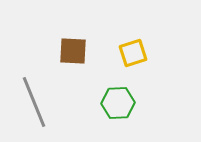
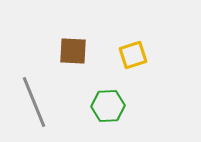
yellow square: moved 2 px down
green hexagon: moved 10 px left, 3 px down
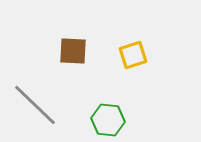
gray line: moved 1 px right, 3 px down; rotated 24 degrees counterclockwise
green hexagon: moved 14 px down; rotated 8 degrees clockwise
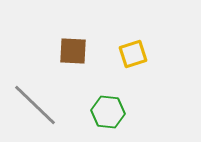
yellow square: moved 1 px up
green hexagon: moved 8 px up
